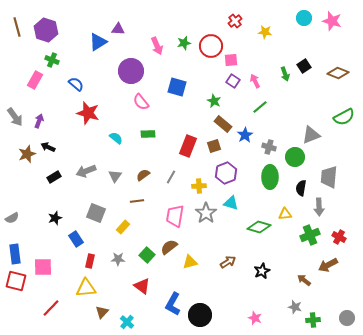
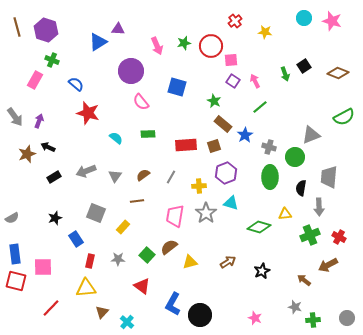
red rectangle at (188, 146): moved 2 px left, 1 px up; rotated 65 degrees clockwise
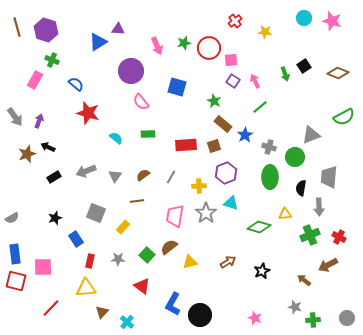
red circle at (211, 46): moved 2 px left, 2 px down
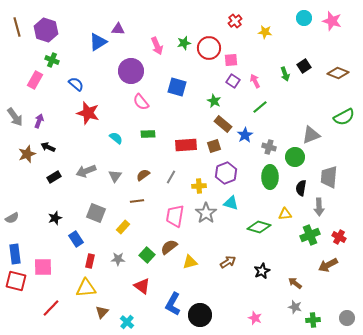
brown arrow at (304, 280): moved 9 px left, 3 px down
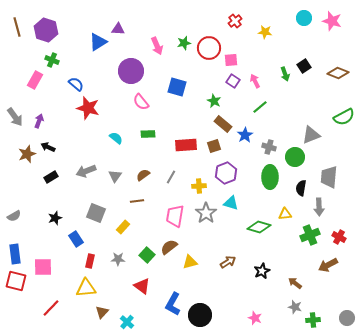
red star at (88, 113): moved 5 px up
black rectangle at (54, 177): moved 3 px left
gray semicircle at (12, 218): moved 2 px right, 2 px up
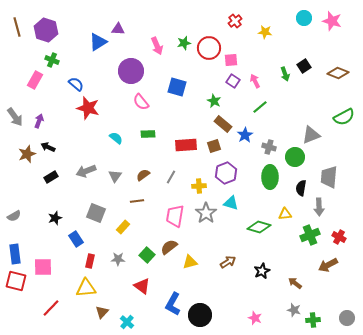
gray star at (295, 307): moved 1 px left, 3 px down
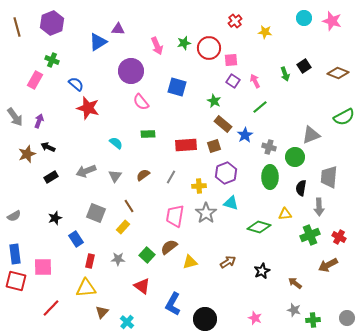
purple hexagon at (46, 30): moved 6 px right, 7 px up; rotated 20 degrees clockwise
cyan semicircle at (116, 138): moved 5 px down
brown line at (137, 201): moved 8 px left, 5 px down; rotated 64 degrees clockwise
black circle at (200, 315): moved 5 px right, 4 px down
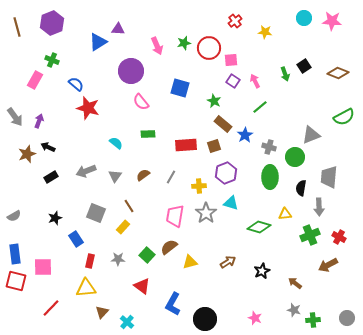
pink star at (332, 21): rotated 12 degrees counterclockwise
blue square at (177, 87): moved 3 px right, 1 px down
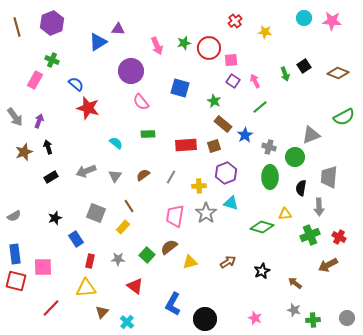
black arrow at (48, 147): rotated 48 degrees clockwise
brown star at (27, 154): moved 3 px left, 2 px up
green diamond at (259, 227): moved 3 px right
red triangle at (142, 286): moved 7 px left
